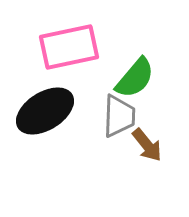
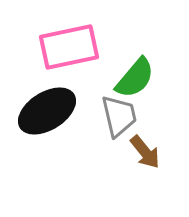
black ellipse: moved 2 px right
gray trapezoid: rotated 15 degrees counterclockwise
brown arrow: moved 2 px left, 7 px down
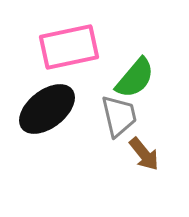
black ellipse: moved 2 px up; rotated 6 degrees counterclockwise
brown arrow: moved 1 px left, 2 px down
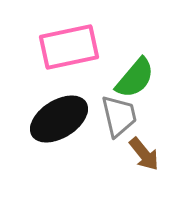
black ellipse: moved 12 px right, 10 px down; rotated 6 degrees clockwise
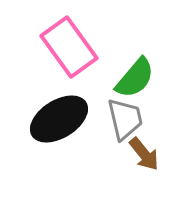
pink rectangle: rotated 66 degrees clockwise
gray trapezoid: moved 6 px right, 3 px down
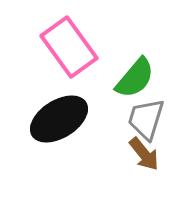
gray trapezoid: moved 21 px right; rotated 150 degrees counterclockwise
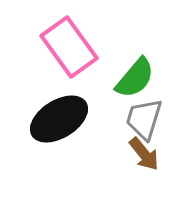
gray trapezoid: moved 2 px left
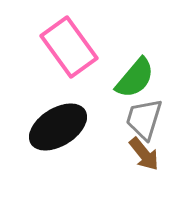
black ellipse: moved 1 px left, 8 px down
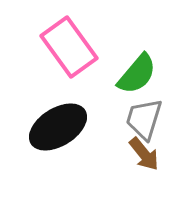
green semicircle: moved 2 px right, 4 px up
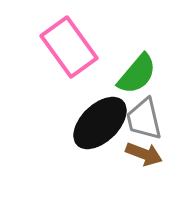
gray trapezoid: rotated 30 degrees counterclockwise
black ellipse: moved 42 px right, 4 px up; rotated 12 degrees counterclockwise
brown arrow: rotated 30 degrees counterclockwise
